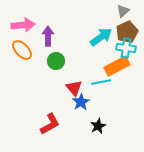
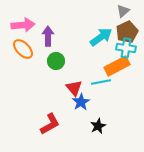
orange ellipse: moved 1 px right, 1 px up
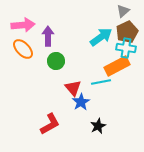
red triangle: moved 1 px left
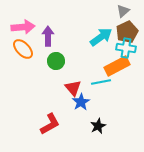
pink arrow: moved 2 px down
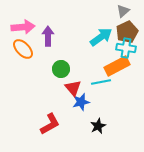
green circle: moved 5 px right, 8 px down
blue star: rotated 18 degrees clockwise
